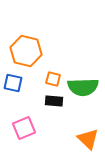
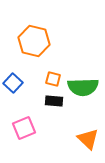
orange hexagon: moved 8 px right, 10 px up
blue square: rotated 30 degrees clockwise
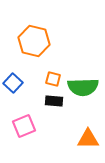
pink square: moved 2 px up
orange triangle: rotated 45 degrees counterclockwise
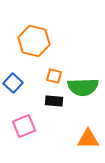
orange square: moved 1 px right, 3 px up
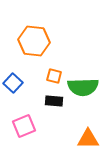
orange hexagon: rotated 8 degrees counterclockwise
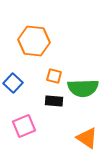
green semicircle: moved 1 px down
orange triangle: moved 1 px left, 1 px up; rotated 35 degrees clockwise
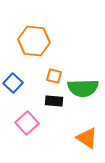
pink square: moved 3 px right, 3 px up; rotated 20 degrees counterclockwise
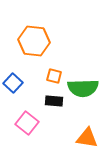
pink square: rotated 10 degrees counterclockwise
orange triangle: rotated 25 degrees counterclockwise
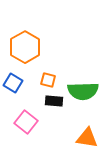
orange hexagon: moved 9 px left, 6 px down; rotated 24 degrees clockwise
orange square: moved 6 px left, 4 px down
blue square: rotated 12 degrees counterclockwise
green semicircle: moved 3 px down
pink square: moved 1 px left, 1 px up
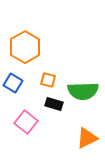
black rectangle: moved 3 px down; rotated 12 degrees clockwise
orange triangle: rotated 35 degrees counterclockwise
